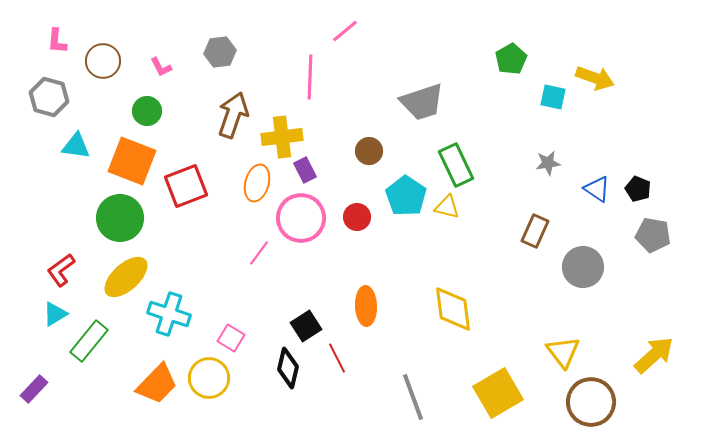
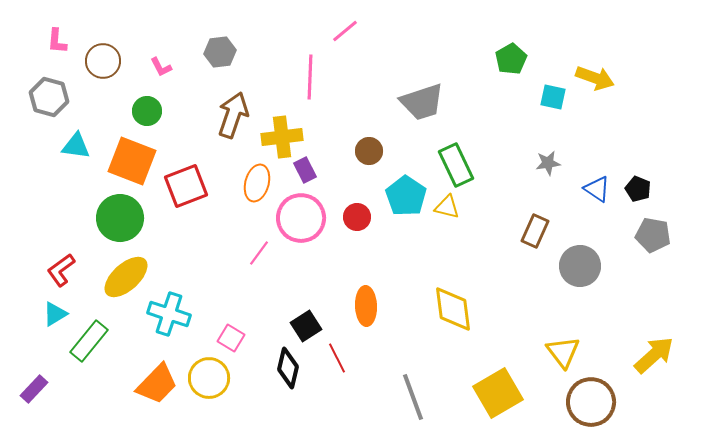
gray circle at (583, 267): moved 3 px left, 1 px up
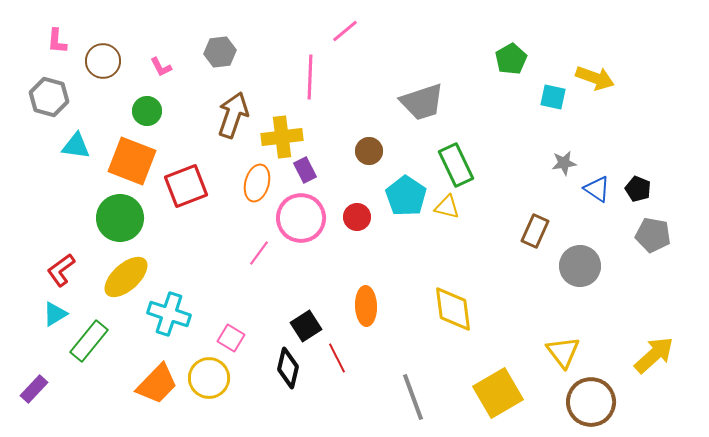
gray star at (548, 163): moved 16 px right
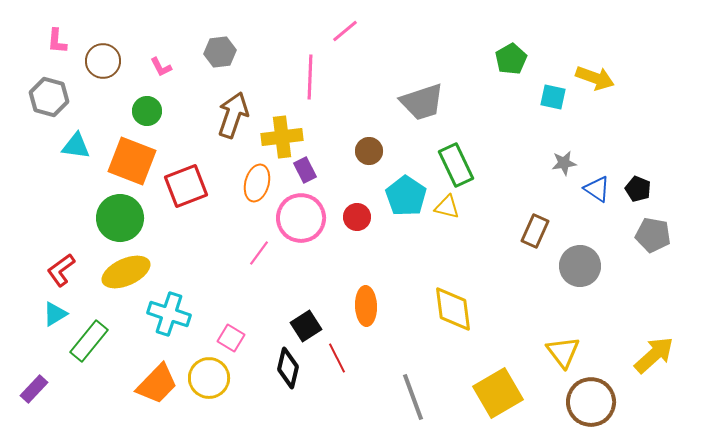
yellow ellipse at (126, 277): moved 5 px up; rotated 18 degrees clockwise
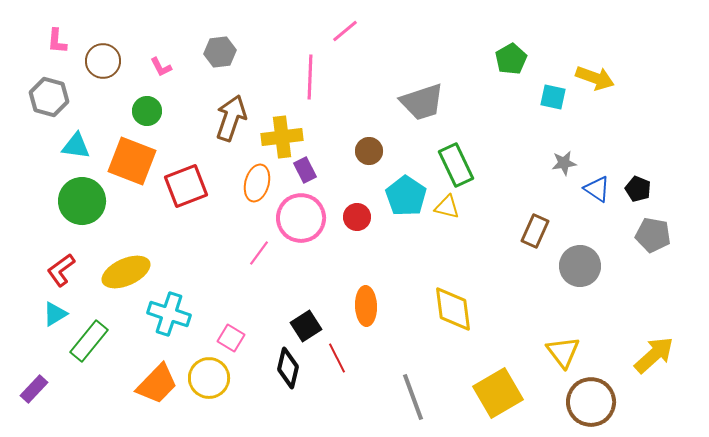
brown arrow at (233, 115): moved 2 px left, 3 px down
green circle at (120, 218): moved 38 px left, 17 px up
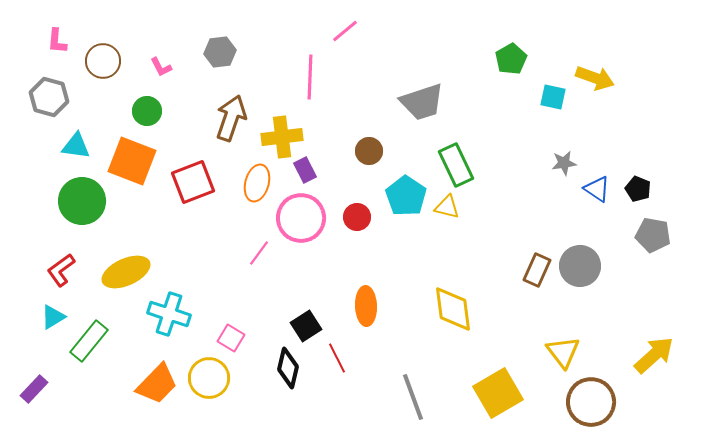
red square at (186, 186): moved 7 px right, 4 px up
brown rectangle at (535, 231): moved 2 px right, 39 px down
cyan triangle at (55, 314): moved 2 px left, 3 px down
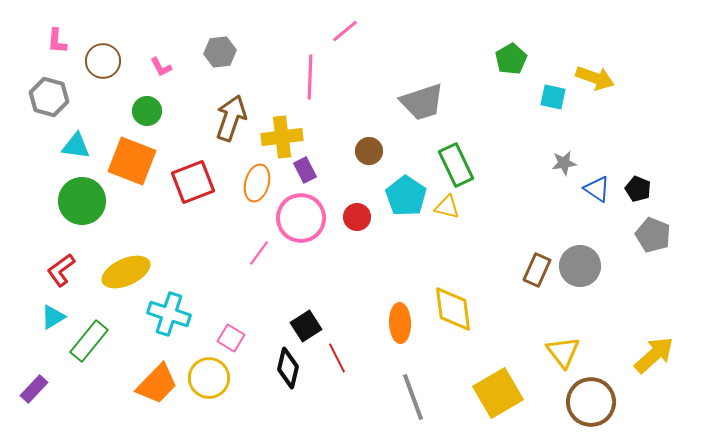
gray pentagon at (653, 235): rotated 12 degrees clockwise
orange ellipse at (366, 306): moved 34 px right, 17 px down
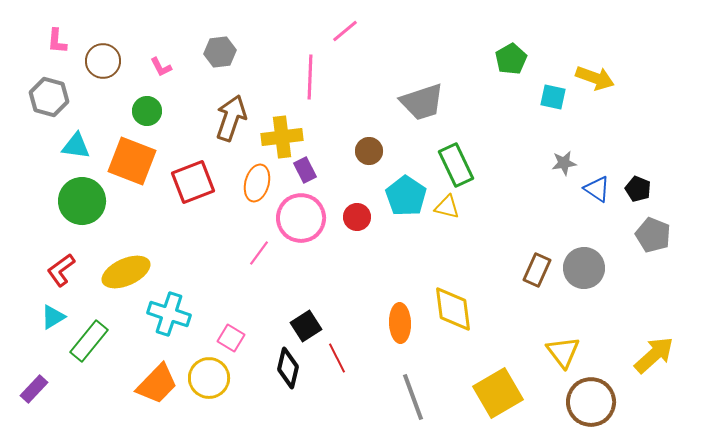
gray circle at (580, 266): moved 4 px right, 2 px down
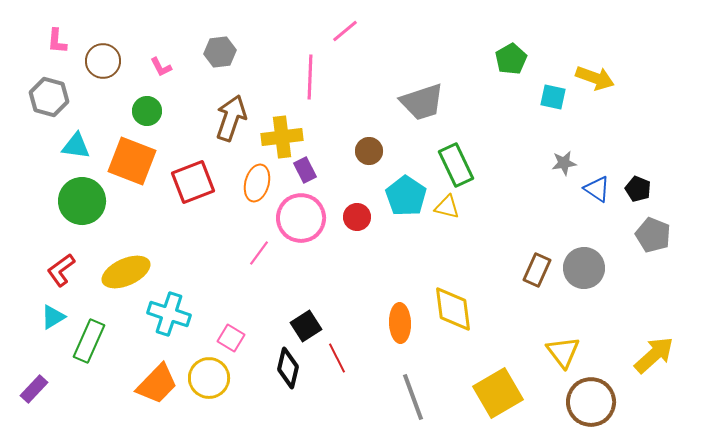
green rectangle at (89, 341): rotated 15 degrees counterclockwise
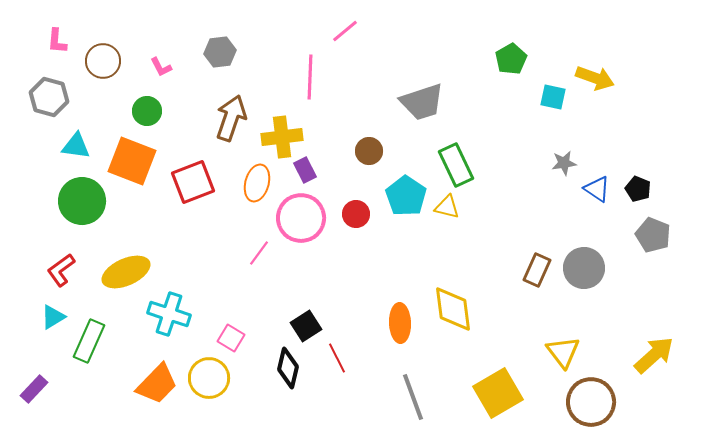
red circle at (357, 217): moved 1 px left, 3 px up
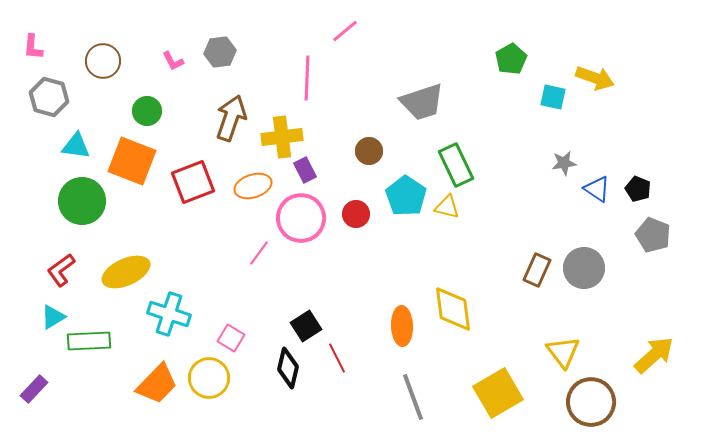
pink L-shape at (57, 41): moved 24 px left, 6 px down
pink L-shape at (161, 67): moved 12 px right, 6 px up
pink line at (310, 77): moved 3 px left, 1 px down
orange ellipse at (257, 183): moved 4 px left, 3 px down; rotated 57 degrees clockwise
orange ellipse at (400, 323): moved 2 px right, 3 px down
green rectangle at (89, 341): rotated 63 degrees clockwise
